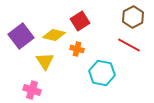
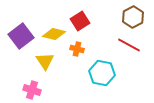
yellow diamond: moved 1 px up
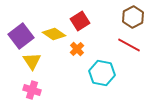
yellow diamond: rotated 20 degrees clockwise
orange cross: rotated 32 degrees clockwise
yellow triangle: moved 13 px left
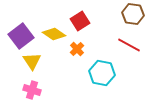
brown hexagon: moved 3 px up; rotated 25 degrees counterclockwise
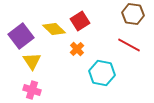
yellow diamond: moved 5 px up; rotated 10 degrees clockwise
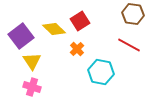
cyan hexagon: moved 1 px left, 1 px up
pink cross: moved 3 px up
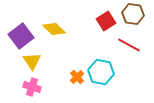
red square: moved 26 px right
orange cross: moved 28 px down
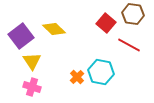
red square: moved 2 px down; rotated 18 degrees counterclockwise
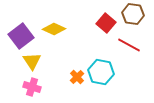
yellow diamond: rotated 20 degrees counterclockwise
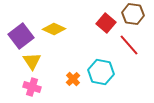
red line: rotated 20 degrees clockwise
orange cross: moved 4 px left, 2 px down
